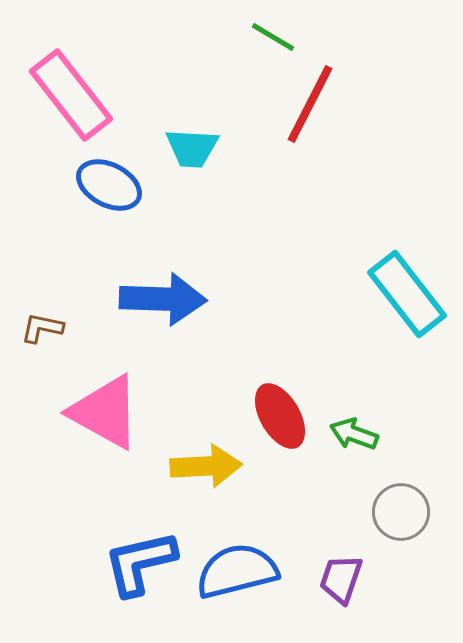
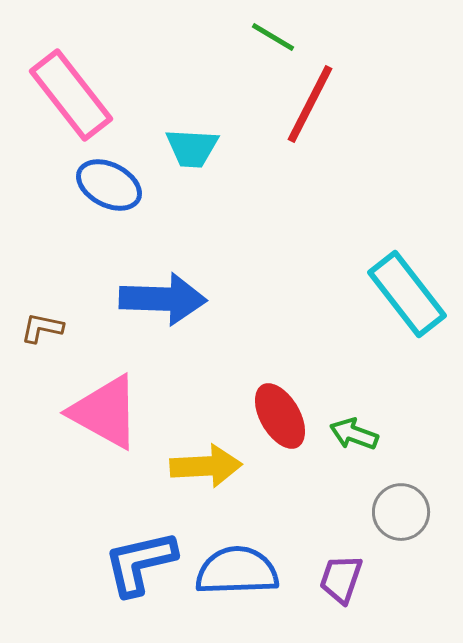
blue semicircle: rotated 12 degrees clockwise
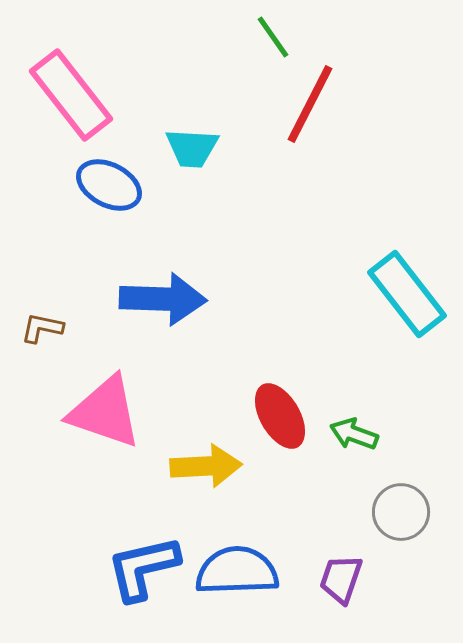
green line: rotated 24 degrees clockwise
pink triangle: rotated 10 degrees counterclockwise
blue L-shape: moved 3 px right, 5 px down
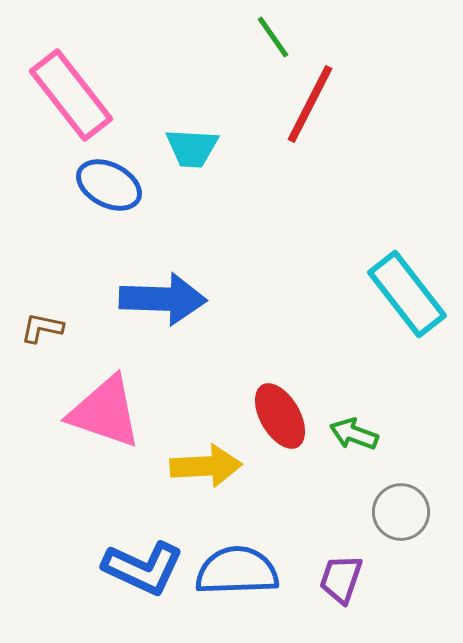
blue L-shape: rotated 142 degrees counterclockwise
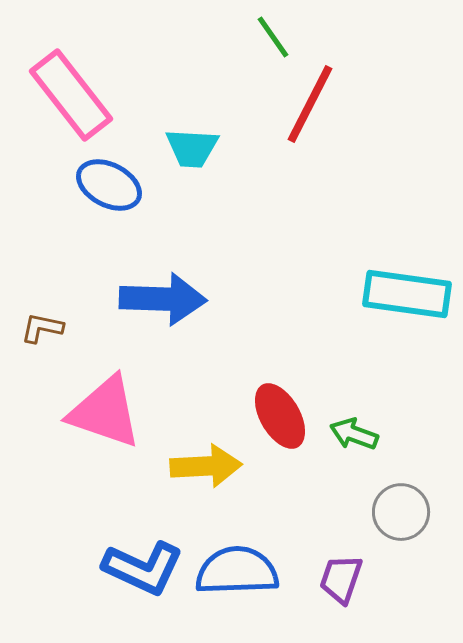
cyan rectangle: rotated 44 degrees counterclockwise
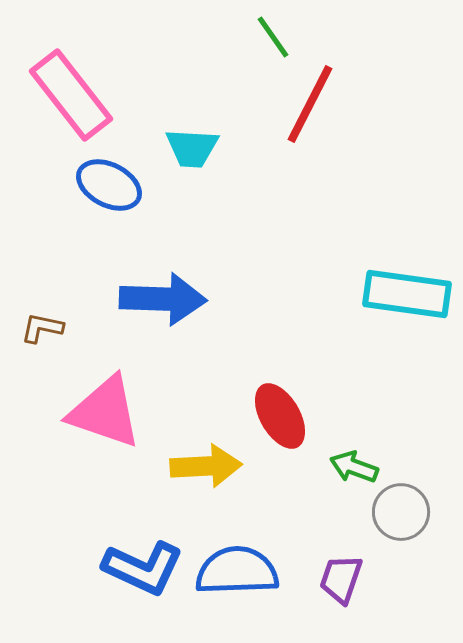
green arrow: moved 33 px down
